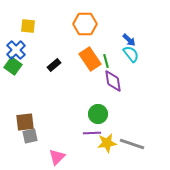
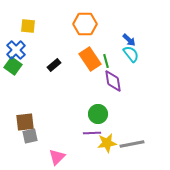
gray line: rotated 30 degrees counterclockwise
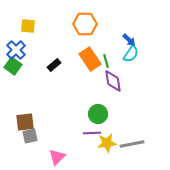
cyan semicircle: rotated 72 degrees clockwise
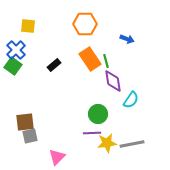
blue arrow: moved 2 px left, 1 px up; rotated 24 degrees counterclockwise
cyan semicircle: moved 46 px down
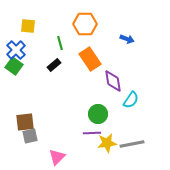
green line: moved 46 px left, 18 px up
green square: moved 1 px right
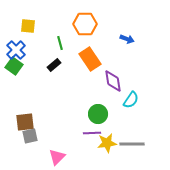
gray line: rotated 10 degrees clockwise
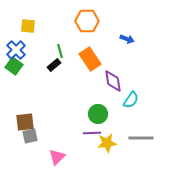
orange hexagon: moved 2 px right, 3 px up
green line: moved 8 px down
gray line: moved 9 px right, 6 px up
